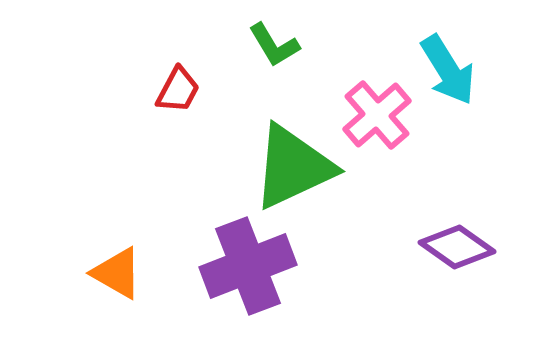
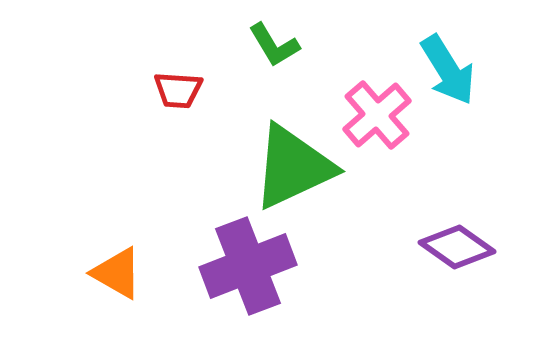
red trapezoid: rotated 66 degrees clockwise
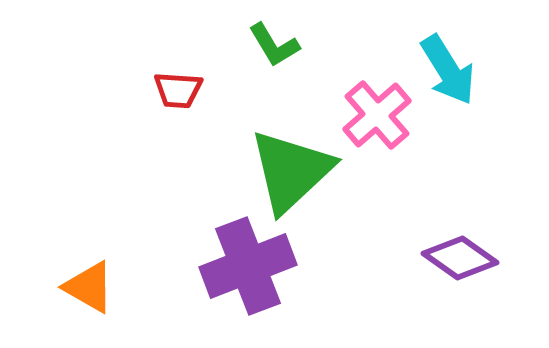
green triangle: moved 2 px left, 4 px down; rotated 18 degrees counterclockwise
purple diamond: moved 3 px right, 11 px down
orange triangle: moved 28 px left, 14 px down
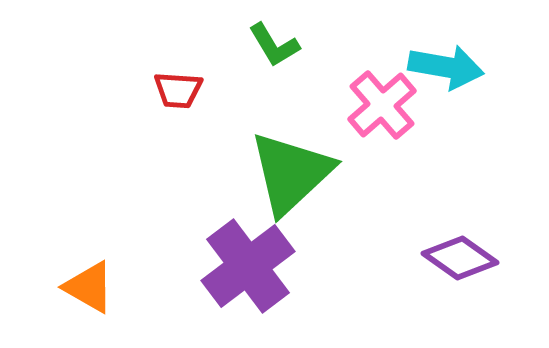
cyan arrow: moved 2 px left, 3 px up; rotated 48 degrees counterclockwise
pink cross: moved 5 px right, 10 px up
green triangle: moved 2 px down
purple cross: rotated 16 degrees counterclockwise
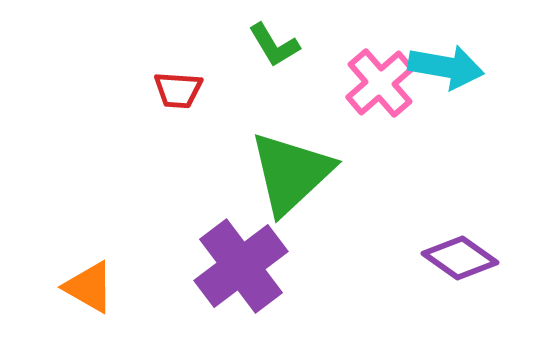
pink cross: moved 2 px left, 22 px up
purple cross: moved 7 px left
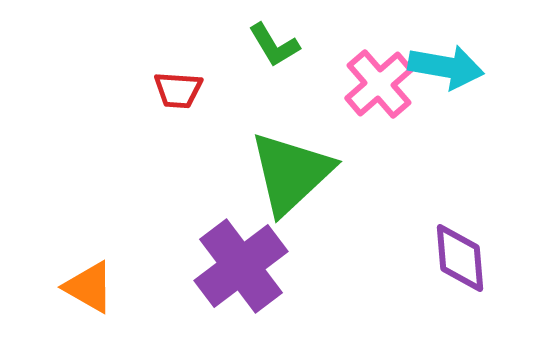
pink cross: moved 1 px left, 1 px down
purple diamond: rotated 50 degrees clockwise
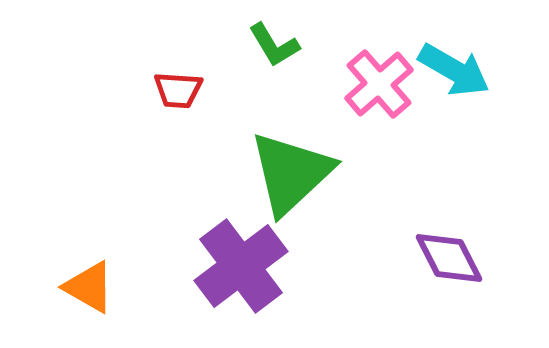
cyan arrow: moved 8 px right, 3 px down; rotated 20 degrees clockwise
purple diamond: moved 11 px left; rotated 22 degrees counterclockwise
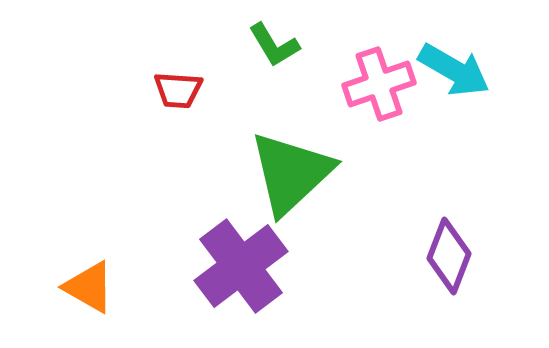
pink cross: rotated 22 degrees clockwise
purple diamond: moved 2 px up; rotated 48 degrees clockwise
